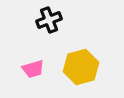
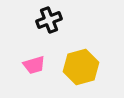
pink trapezoid: moved 1 px right, 4 px up
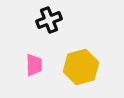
pink trapezoid: rotated 75 degrees counterclockwise
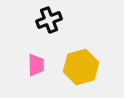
pink trapezoid: moved 2 px right
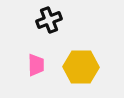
yellow hexagon: rotated 16 degrees clockwise
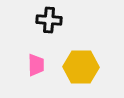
black cross: rotated 25 degrees clockwise
